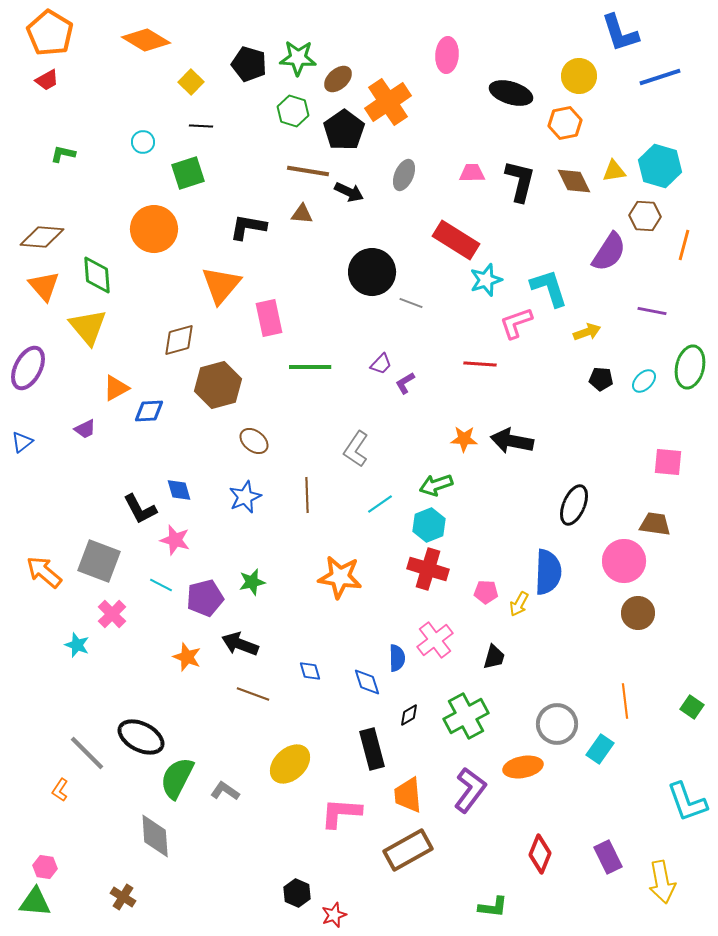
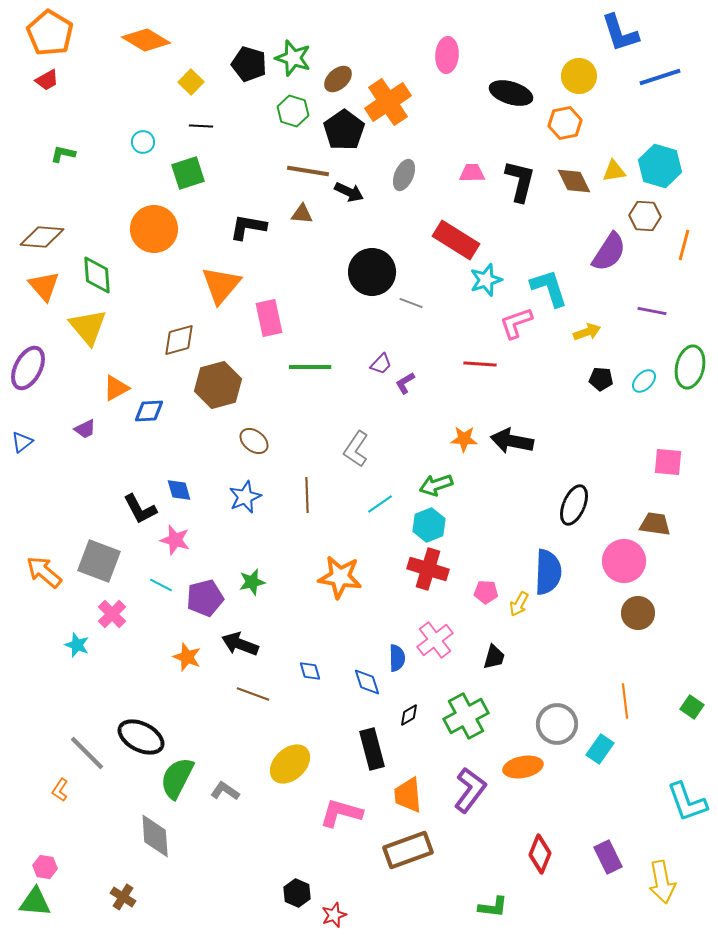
green star at (298, 58): moved 5 px left; rotated 15 degrees clockwise
pink L-shape at (341, 813): rotated 12 degrees clockwise
brown rectangle at (408, 850): rotated 9 degrees clockwise
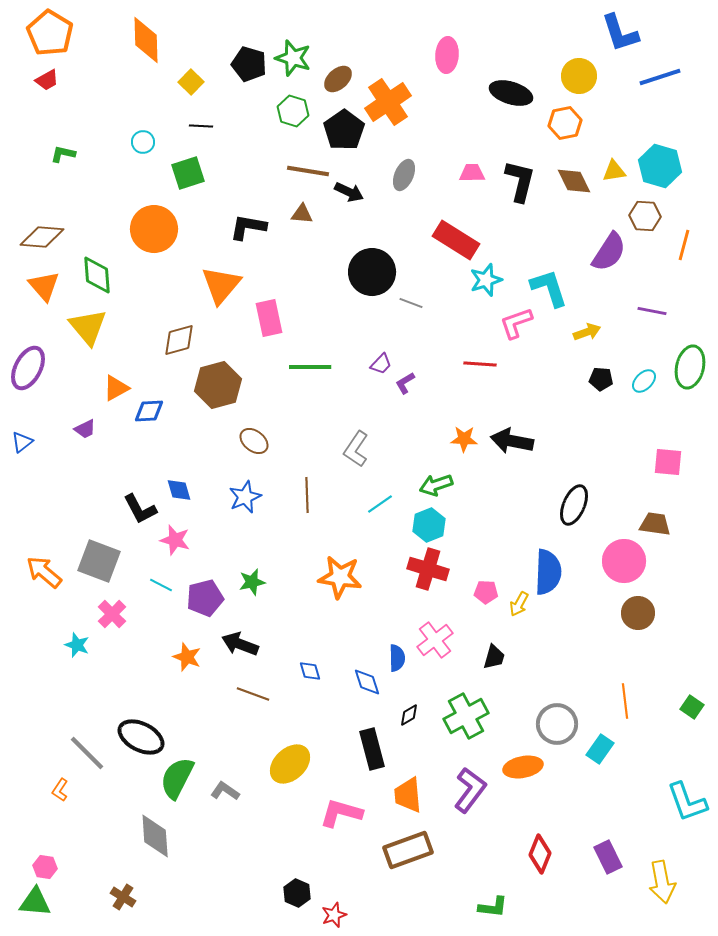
orange diamond at (146, 40): rotated 57 degrees clockwise
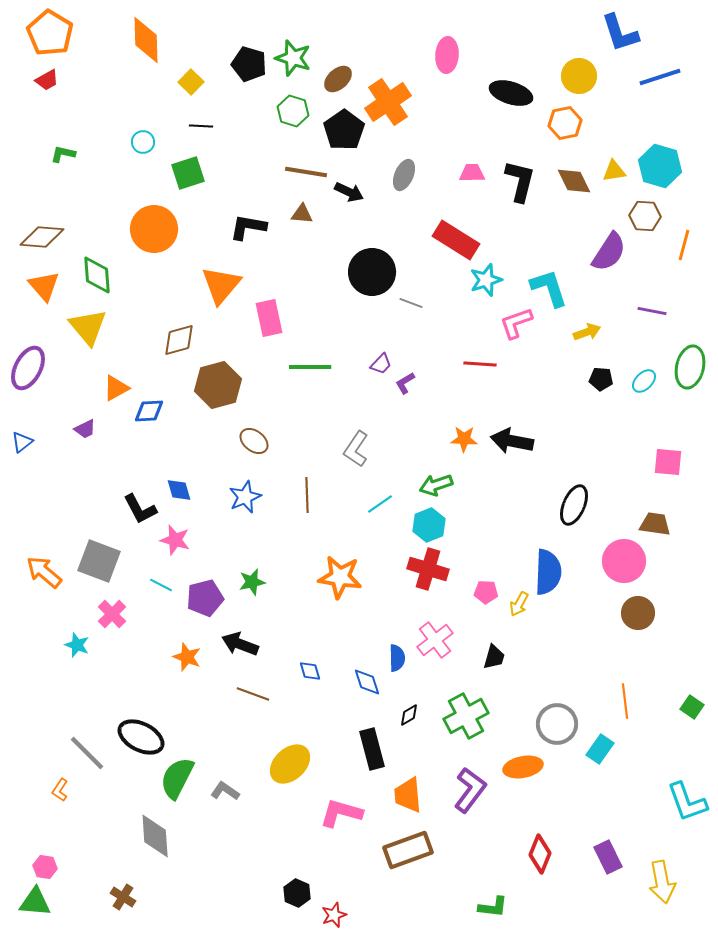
brown line at (308, 171): moved 2 px left, 1 px down
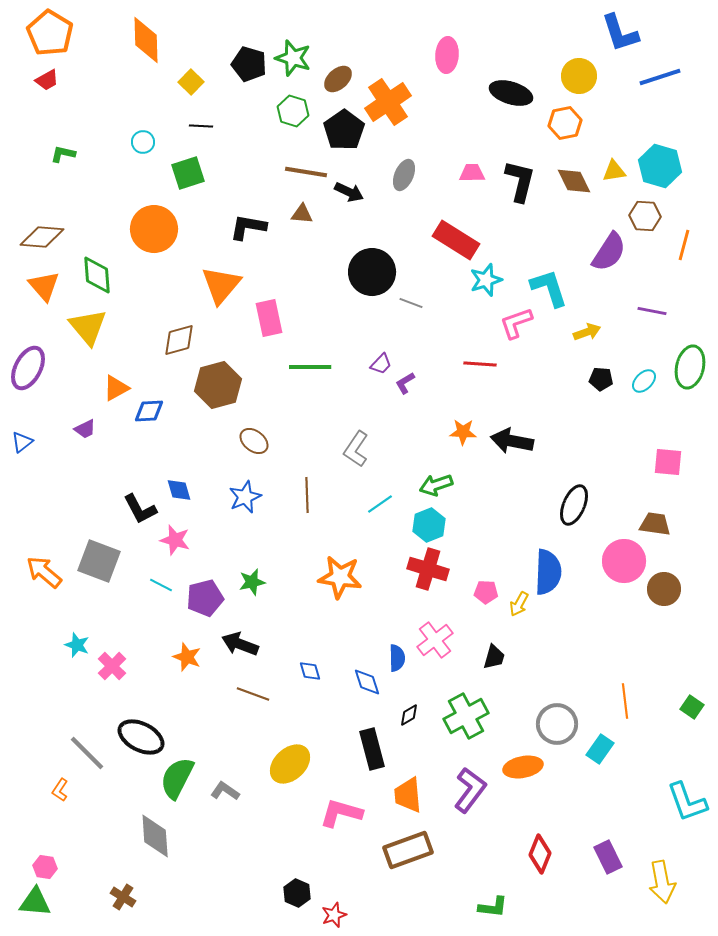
orange star at (464, 439): moved 1 px left, 7 px up
brown circle at (638, 613): moved 26 px right, 24 px up
pink cross at (112, 614): moved 52 px down
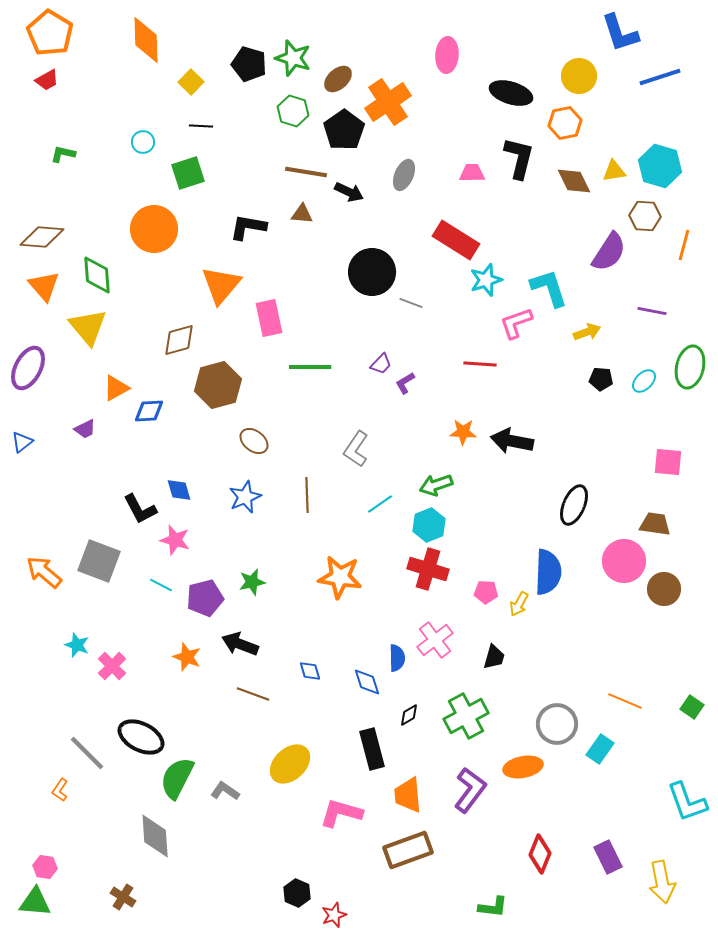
black L-shape at (520, 181): moved 1 px left, 23 px up
orange line at (625, 701): rotated 60 degrees counterclockwise
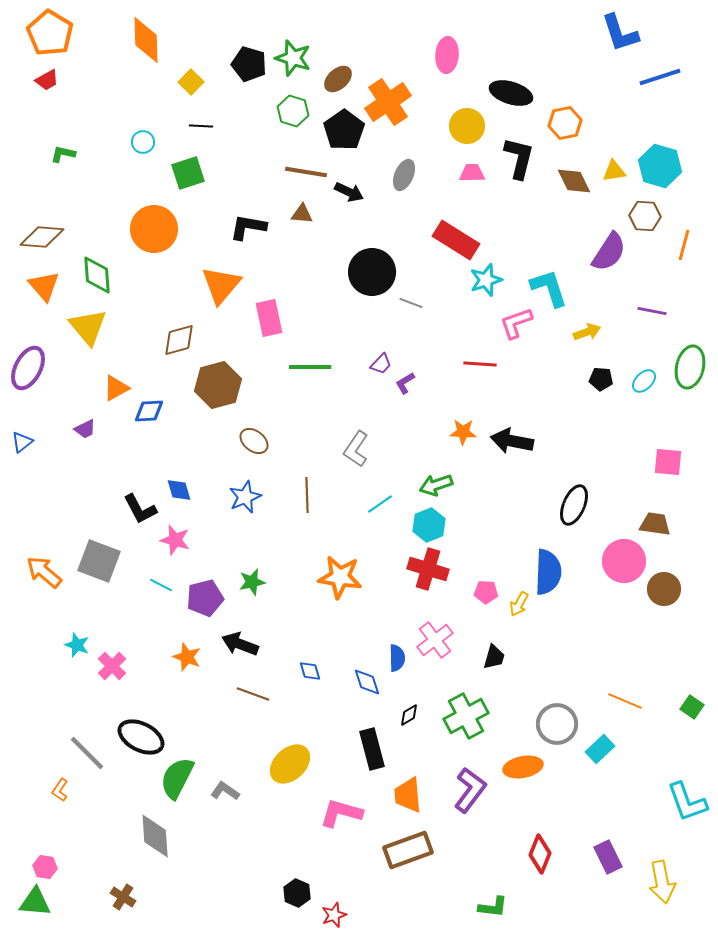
yellow circle at (579, 76): moved 112 px left, 50 px down
cyan rectangle at (600, 749): rotated 12 degrees clockwise
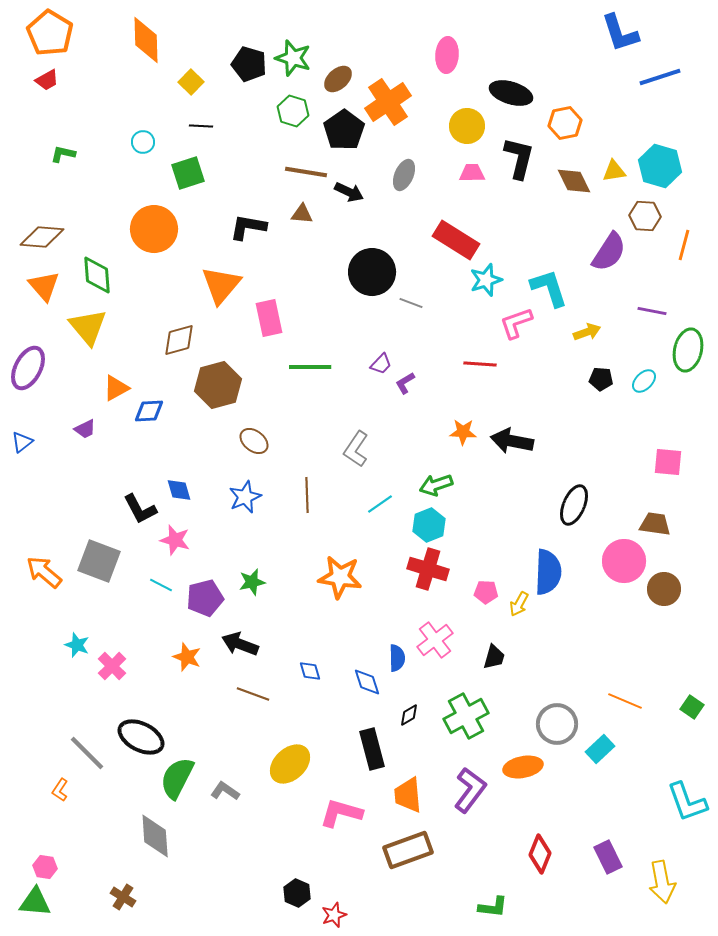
green ellipse at (690, 367): moved 2 px left, 17 px up
